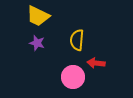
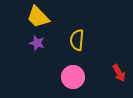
yellow trapezoid: moved 1 px down; rotated 20 degrees clockwise
red arrow: moved 23 px right, 10 px down; rotated 126 degrees counterclockwise
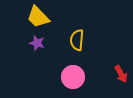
red arrow: moved 2 px right, 1 px down
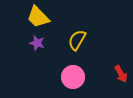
yellow semicircle: rotated 25 degrees clockwise
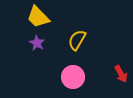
purple star: rotated 14 degrees clockwise
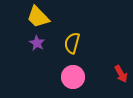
yellow semicircle: moved 5 px left, 3 px down; rotated 15 degrees counterclockwise
